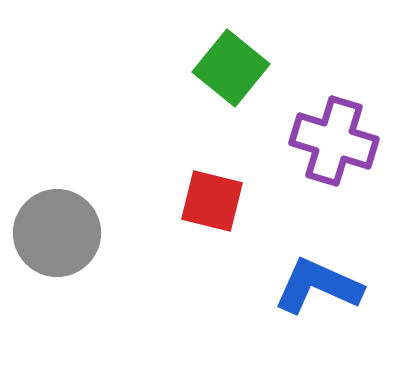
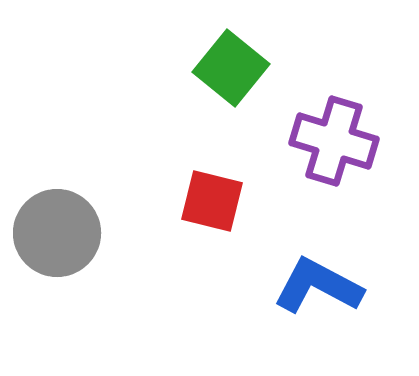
blue L-shape: rotated 4 degrees clockwise
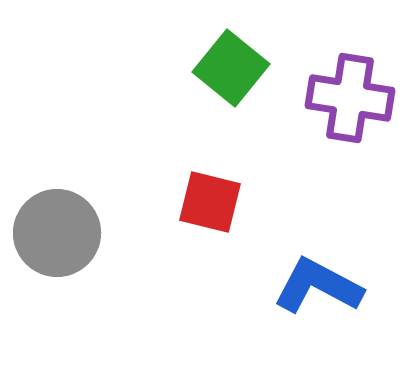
purple cross: moved 16 px right, 43 px up; rotated 8 degrees counterclockwise
red square: moved 2 px left, 1 px down
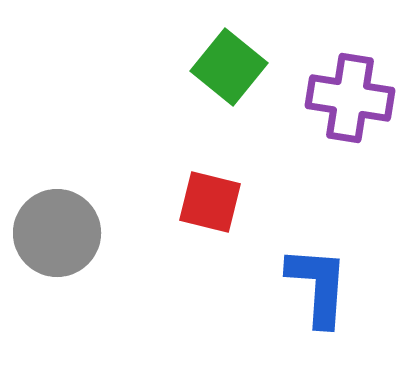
green square: moved 2 px left, 1 px up
blue L-shape: rotated 66 degrees clockwise
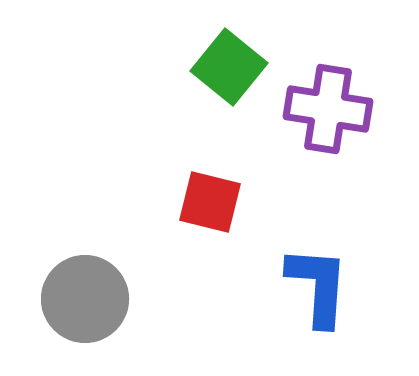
purple cross: moved 22 px left, 11 px down
gray circle: moved 28 px right, 66 px down
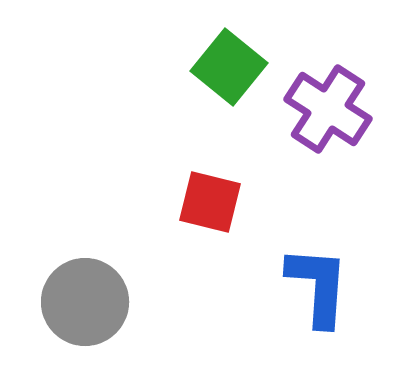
purple cross: rotated 24 degrees clockwise
gray circle: moved 3 px down
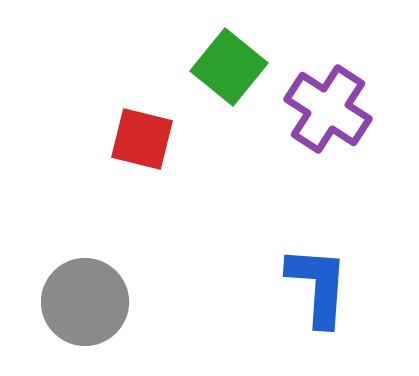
red square: moved 68 px left, 63 px up
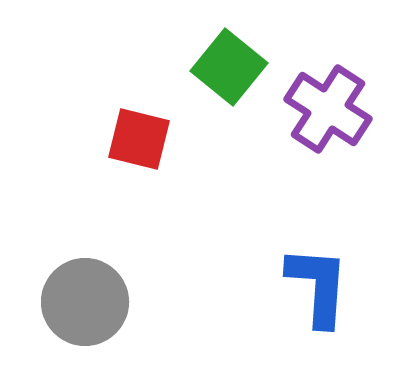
red square: moved 3 px left
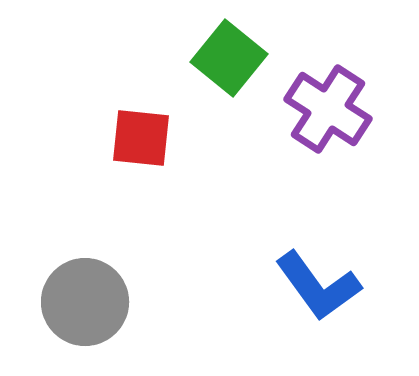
green square: moved 9 px up
red square: moved 2 px right, 1 px up; rotated 8 degrees counterclockwise
blue L-shape: rotated 140 degrees clockwise
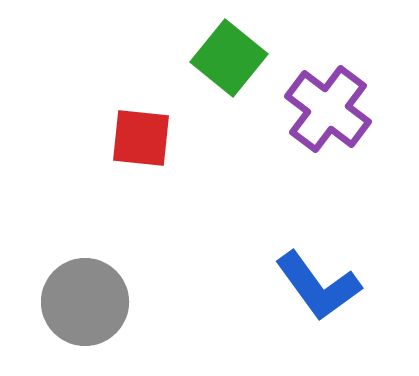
purple cross: rotated 4 degrees clockwise
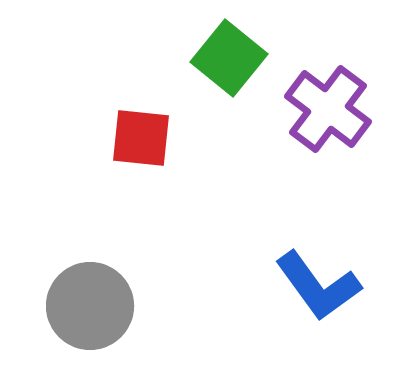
gray circle: moved 5 px right, 4 px down
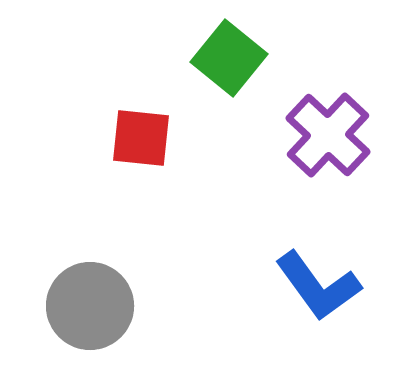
purple cross: moved 26 px down; rotated 6 degrees clockwise
